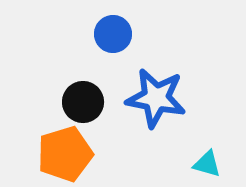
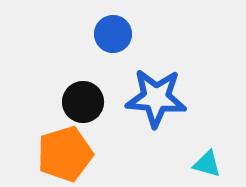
blue star: rotated 6 degrees counterclockwise
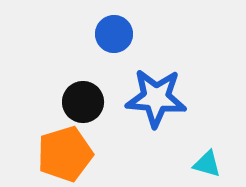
blue circle: moved 1 px right
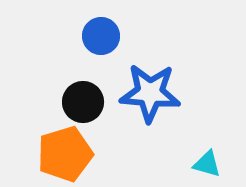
blue circle: moved 13 px left, 2 px down
blue star: moved 6 px left, 5 px up
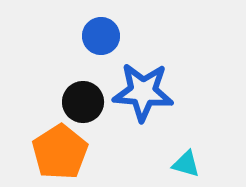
blue star: moved 7 px left, 1 px up
orange pentagon: moved 5 px left, 2 px up; rotated 16 degrees counterclockwise
cyan triangle: moved 21 px left
